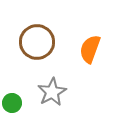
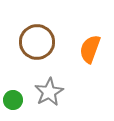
gray star: moved 3 px left
green circle: moved 1 px right, 3 px up
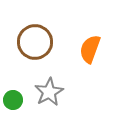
brown circle: moved 2 px left
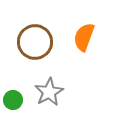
orange semicircle: moved 6 px left, 12 px up
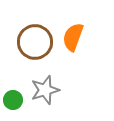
orange semicircle: moved 11 px left
gray star: moved 4 px left, 2 px up; rotated 12 degrees clockwise
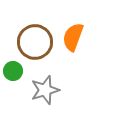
green circle: moved 29 px up
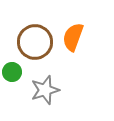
green circle: moved 1 px left, 1 px down
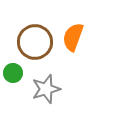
green circle: moved 1 px right, 1 px down
gray star: moved 1 px right, 1 px up
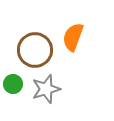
brown circle: moved 8 px down
green circle: moved 11 px down
